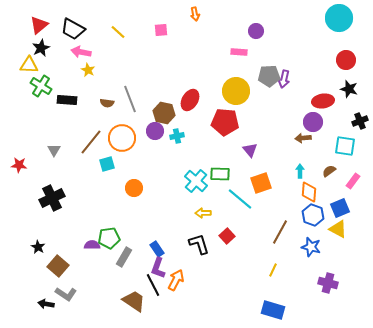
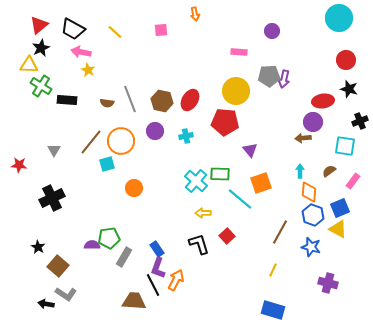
purple circle at (256, 31): moved 16 px right
yellow line at (118, 32): moved 3 px left
brown hexagon at (164, 113): moved 2 px left, 12 px up
cyan cross at (177, 136): moved 9 px right
orange circle at (122, 138): moved 1 px left, 3 px down
brown trapezoid at (134, 301): rotated 30 degrees counterclockwise
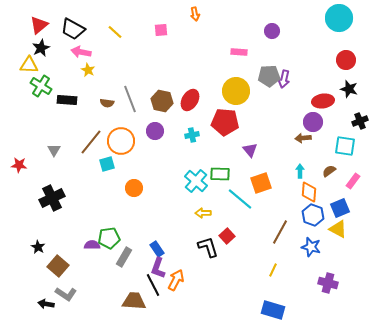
cyan cross at (186, 136): moved 6 px right, 1 px up
black L-shape at (199, 244): moved 9 px right, 3 px down
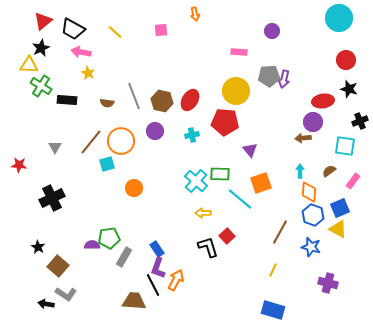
red triangle at (39, 25): moved 4 px right, 4 px up
yellow star at (88, 70): moved 3 px down
gray line at (130, 99): moved 4 px right, 3 px up
gray triangle at (54, 150): moved 1 px right, 3 px up
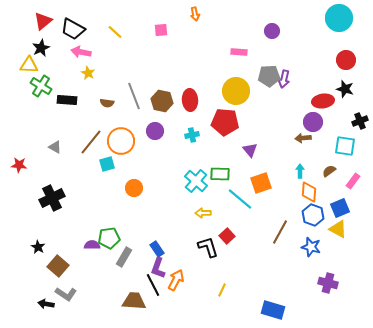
black star at (349, 89): moved 4 px left
red ellipse at (190, 100): rotated 35 degrees counterclockwise
gray triangle at (55, 147): rotated 32 degrees counterclockwise
yellow line at (273, 270): moved 51 px left, 20 px down
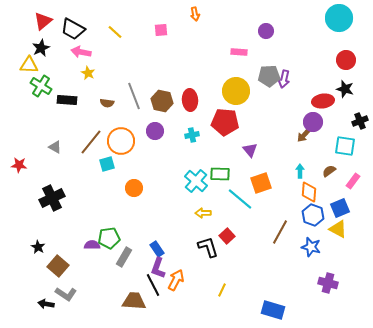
purple circle at (272, 31): moved 6 px left
brown arrow at (303, 138): moved 1 px right, 3 px up; rotated 42 degrees counterclockwise
